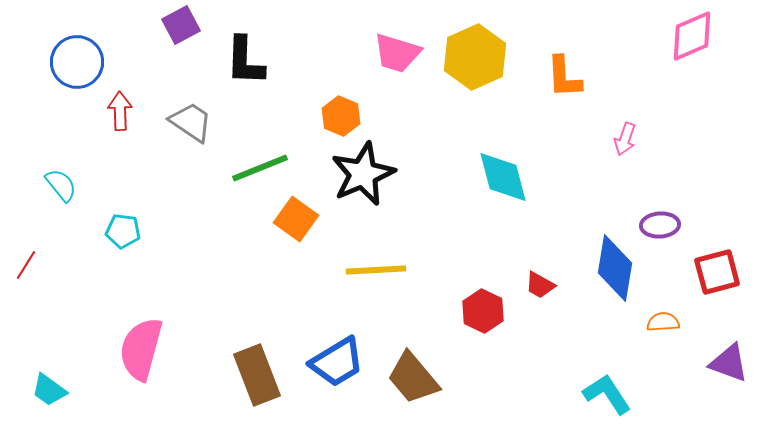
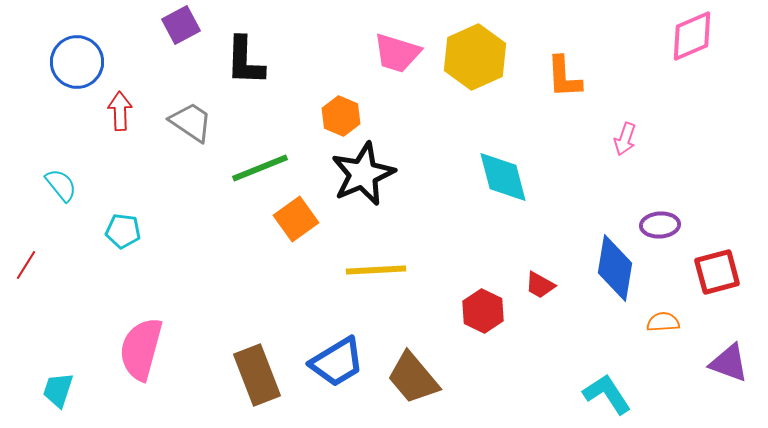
orange square: rotated 18 degrees clockwise
cyan trapezoid: moved 9 px right; rotated 72 degrees clockwise
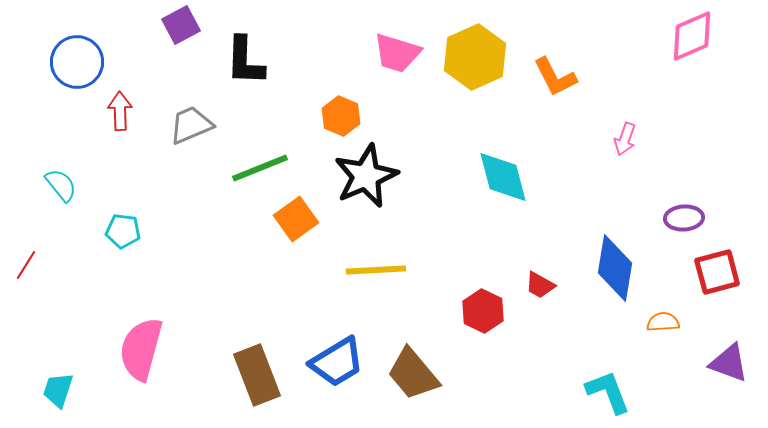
orange L-shape: moved 9 px left; rotated 24 degrees counterclockwise
gray trapezoid: moved 3 px down; rotated 57 degrees counterclockwise
black star: moved 3 px right, 2 px down
purple ellipse: moved 24 px right, 7 px up
brown trapezoid: moved 4 px up
cyan L-shape: moved 1 px right, 2 px up; rotated 12 degrees clockwise
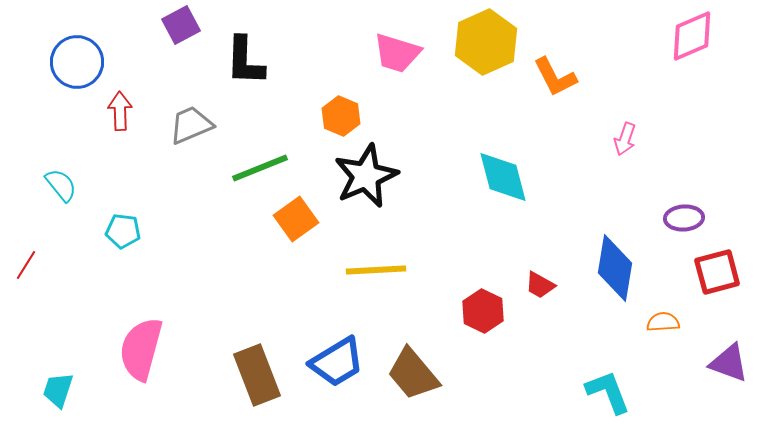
yellow hexagon: moved 11 px right, 15 px up
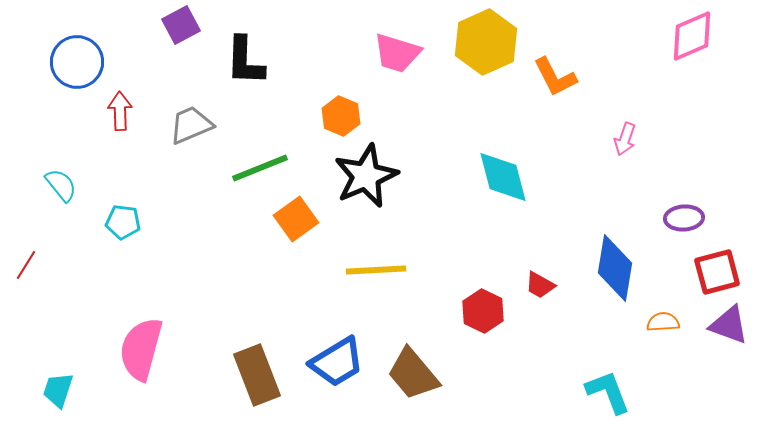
cyan pentagon: moved 9 px up
purple triangle: moved 38 px up
